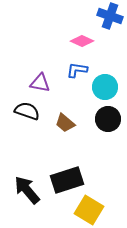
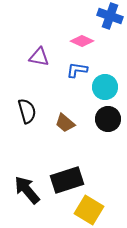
purple triangle: moved 1 px left, 26 px up
black semicircle: rotated 55 degrees clockwise
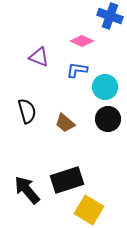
purple triangle: rotated 10 degrees clockwise
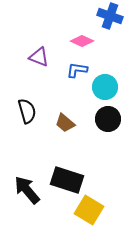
black rectangle: rotated 36 degrees clockwise
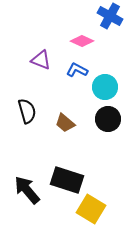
blue cross: rotated 10 degrees clockwise
purple triangle: moved 2 px right, 3 px down
blue L-shape: rotated 20 degrees clockwise
yellow square: moved 2 px right, 1 px up
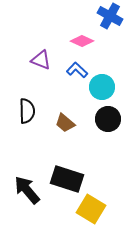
blue L-shape: rotated 15 degrees clockwise
cyan circle: moved 3 px left
black semicircle: rotated 15 degrees clockwise
black rectangle: moved 1 px up
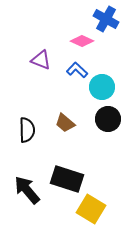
blue cross: moved 4 px left, 3 px down
black semicircle: moved 19 px down
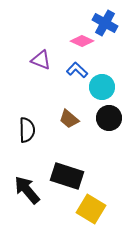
blue cross: moved 1 px left, 4 px down
black circle: moved 1 px right, 1 px up
brown trapezoid: moved 4 px right, 4 px up
black rectangle: moved 3 px up
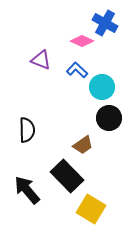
brown trapezoid: moved 14 px right, 26 px down; rotated 75 degrees counterclockwise
black rectangle: rotated 28 degrees clockwise
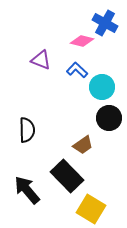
pink diamond: rotated 10 degrees counterclockwise
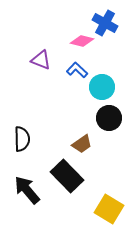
black semicircle: moved 5 px left, 9 px down
brown trapezoid: moved 1 px left, 1 px up
yellow square: moved 18 px right
